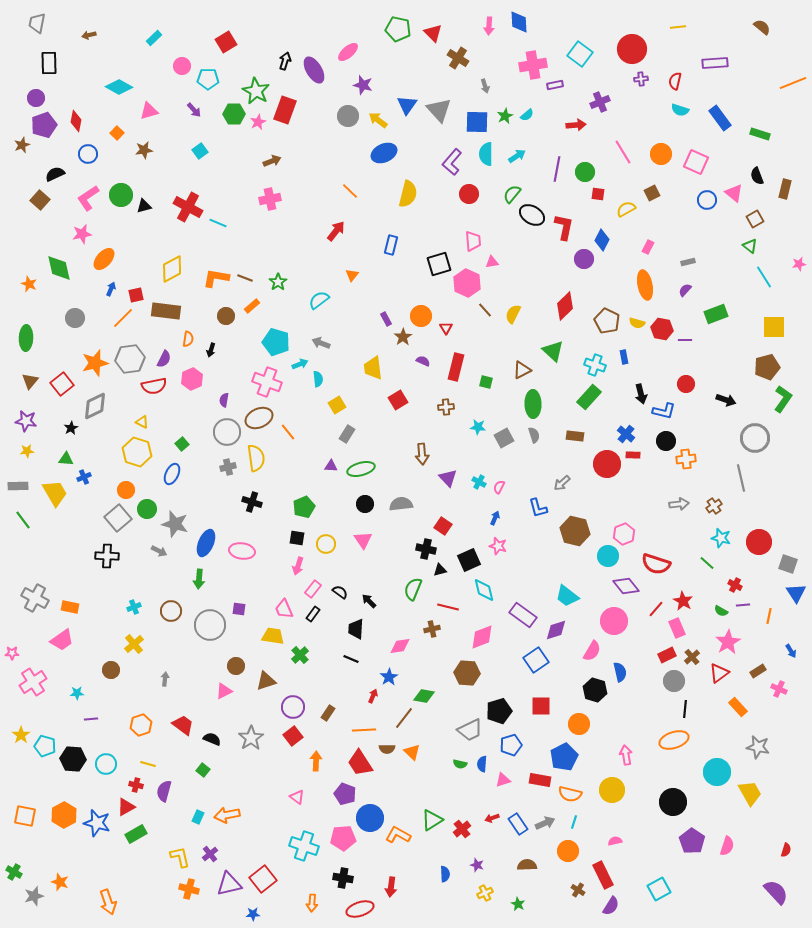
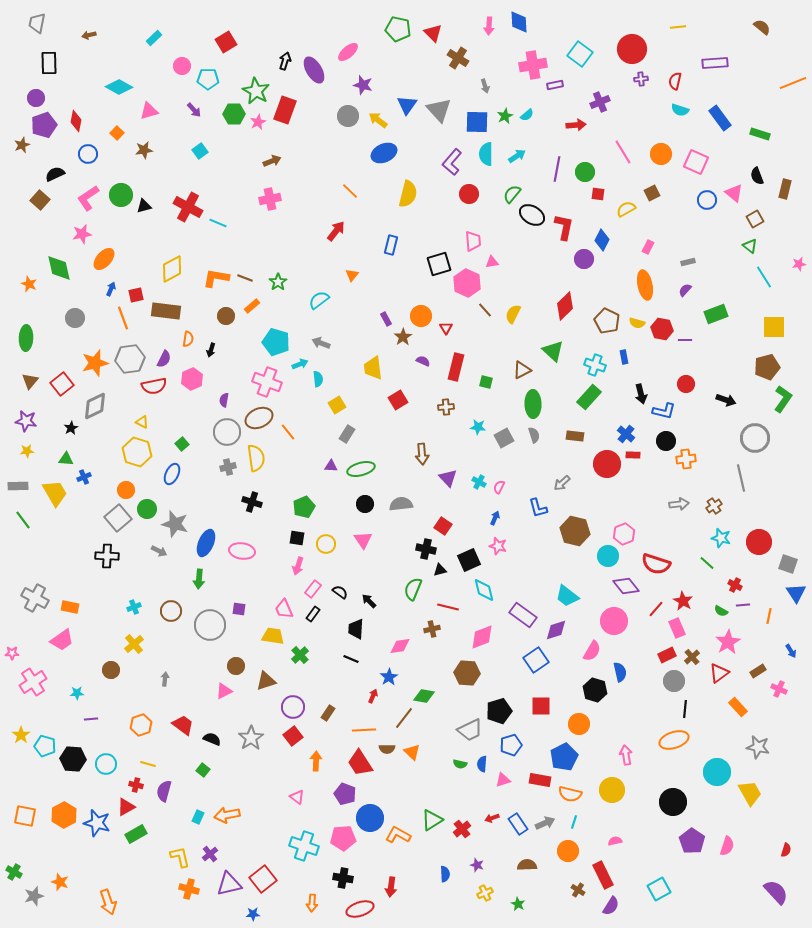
orange line at (123, 318): rotated 65 degrees counterclockwise
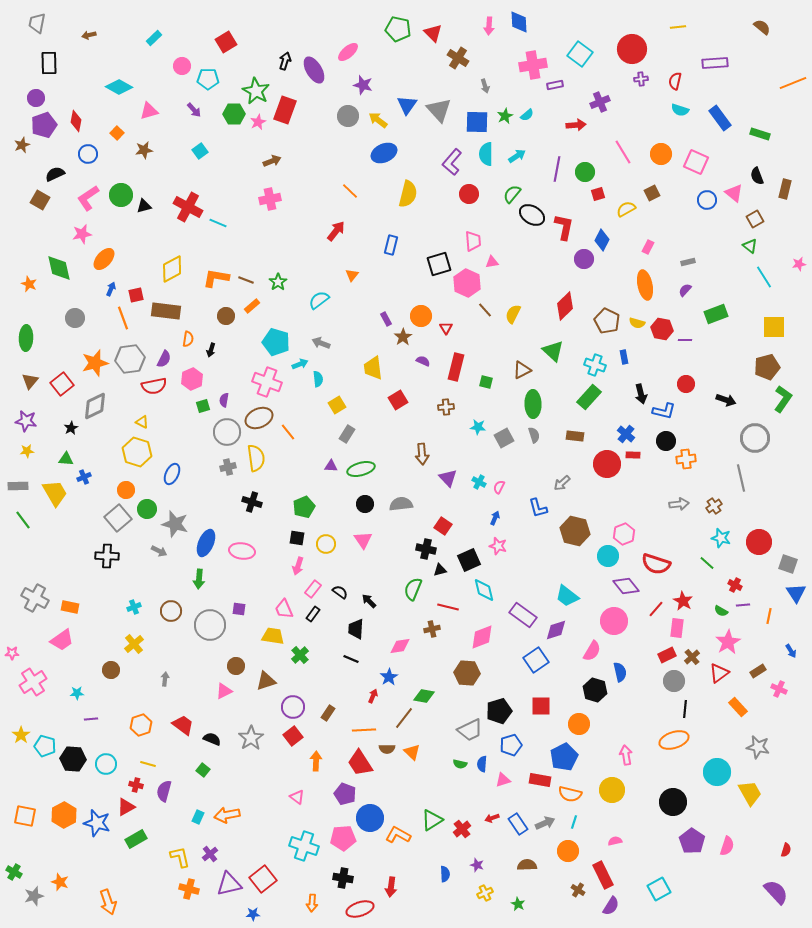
red square at (598, 194): rotated 24 degrees counterclockwise
brown square at (40, 200): rotated 12 degrees counterclockwise
brown line at (245, 278): moved 1 px right, 2 px down
green square at (182, 444): moved 21 px right, 38 px up; rotated 24 degrees clockwise
pink rectangle at (677, 628): rotated 30 degrees clockwise
green rectangle at (136, 834): moved 5 px down
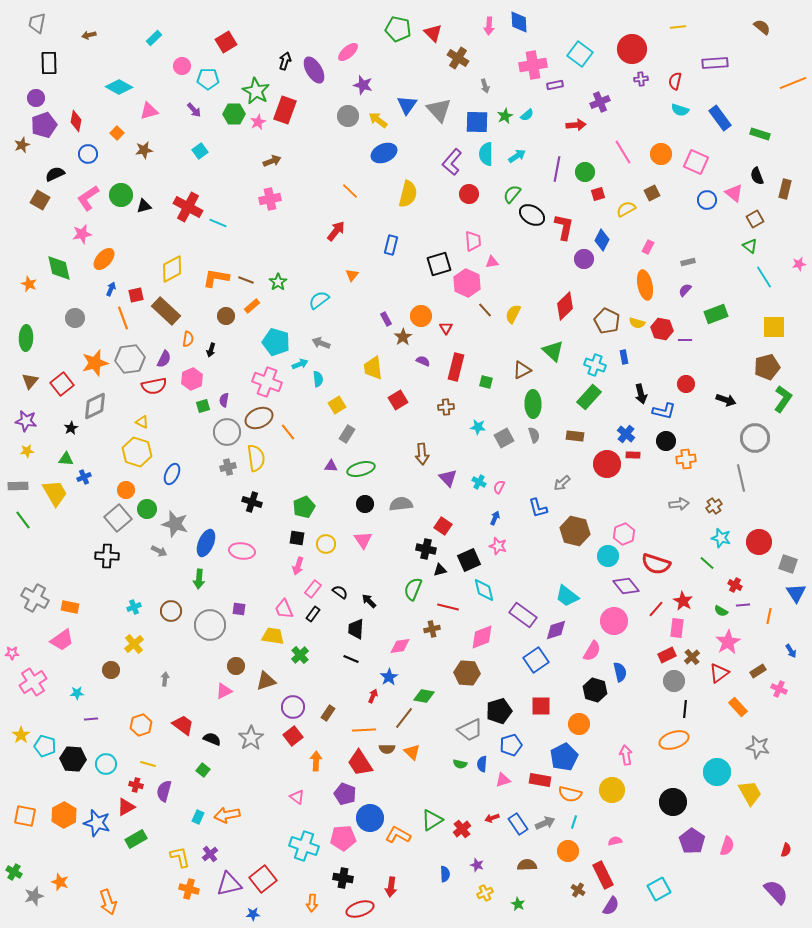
brown rectangle at (166, 311): rotated 36 degrees clockwise
